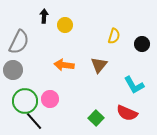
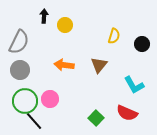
gray circle: moved 7 px right
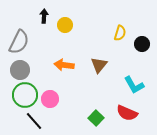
yellow semicircle: moved 6 px right, 3 px up
green circle: moved 6 px up
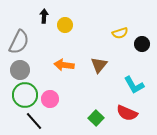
yellow semicircle: rotated 56 degrees clockwise
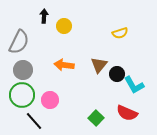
yellow circle: moved 1 px left, 1 px down
black circle: moved 25 px left, 30 px down
gray circle: moved 3 px right
green circle: moved 3 px left
pink circle: moved 1 px down
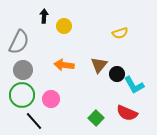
pink circle: moved 1 px right, 1 px up
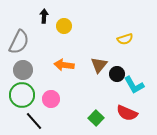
yellow semicircle: moved 5 px right, 6 px down
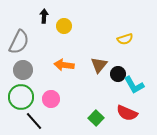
black circle: moved 1 px right
green circle: moved 1 px left, 2 px down
